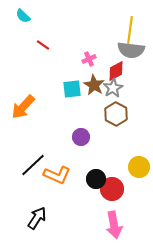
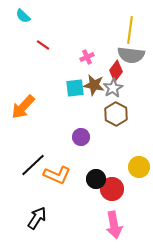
gray semicircle: moved 5 px down
pink cross: moved 2 px left, 2 px up
red diamond: rotated 25 degrees counterclockwise
brown star: rotated 20 degrees counterclockwise
cyan square: moved 3 px right, 1 px up
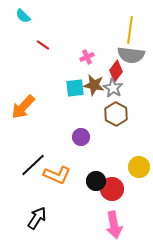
gray star: rotated 12 degrees counterclockwise
black circle: moved 2 px down
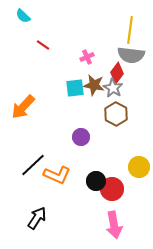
red diamond: moved 1 px right, 2 px down
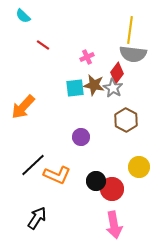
gray semicircle: moved 2 px right, 1 px up
brown hexagon: moved 10 px right, 6 px down
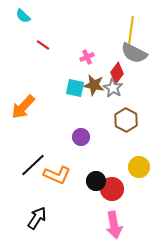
yellow line: moved 1 px right
gray semicircle: moved 1 px right, 1 px up; rotated 20 degrees clockwise
cyan square: rotated 18 degrees clockwise
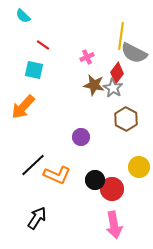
yellow line: moved 10 px left, 6 px down
cyan square: moved 41 px left, 18 px up
brown hexagon: moved 1 px up
black circle: moved 1 px left, 1 px up
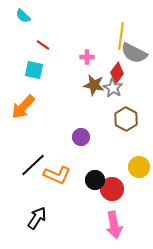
pink cross: rotated 24 degrees clockwise
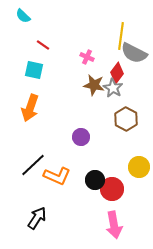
pink cross: rotated 24 degrees clockwise
orange arrow: moved 7 px right, 1 px down; rotated 24 degrees counterclockwise
orange L-shape: moved 1 px down
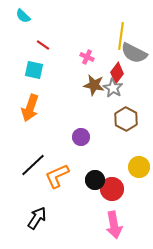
orange L-shape: rotated 132 degrees clockwise
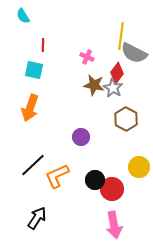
cyan semicircle: rotated 14 degrees clockwise
red line: rotated 56 degrees clockwise
